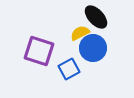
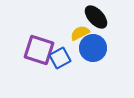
purple square: moved 1 px up
blue square: moved 9 px left, 11 px up
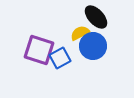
blue circle: moved 2 px up
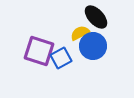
purple square: moved 1 px down
blue square: moved 1 px right
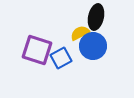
black ellipse: rotated 55 degrees clockwise
purple square: moved 2 px left, 1 px up
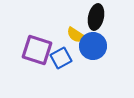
yellow semicircle: moved 4 px left, 2 px down; rotated 120 degrees counterclockwise
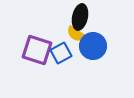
black ellipse: moved 16 px left
yellow semicircle: moved 1 px up
blue square: moved 5 px up
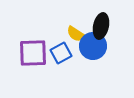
black ellipse: moved 21 px right, 9 px down
purple square: moved 4 px left, 3 px down; rotated 20 degrees counterclockwise
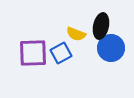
yellow semicircle: rotated 12 degrees counterclockwise
blue circle: moved 18 px right, 2 px down
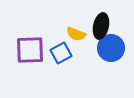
purple square: moved 3 px left, 3 px up
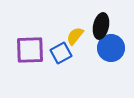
yellow semicircle: moved 1 px left, 2 px down; rotated 108 degrees clockwise
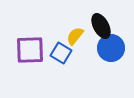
black ellipse: rotated 40 degrees counterclockwise
blue square: rotated 30 degrees counterclockwise
